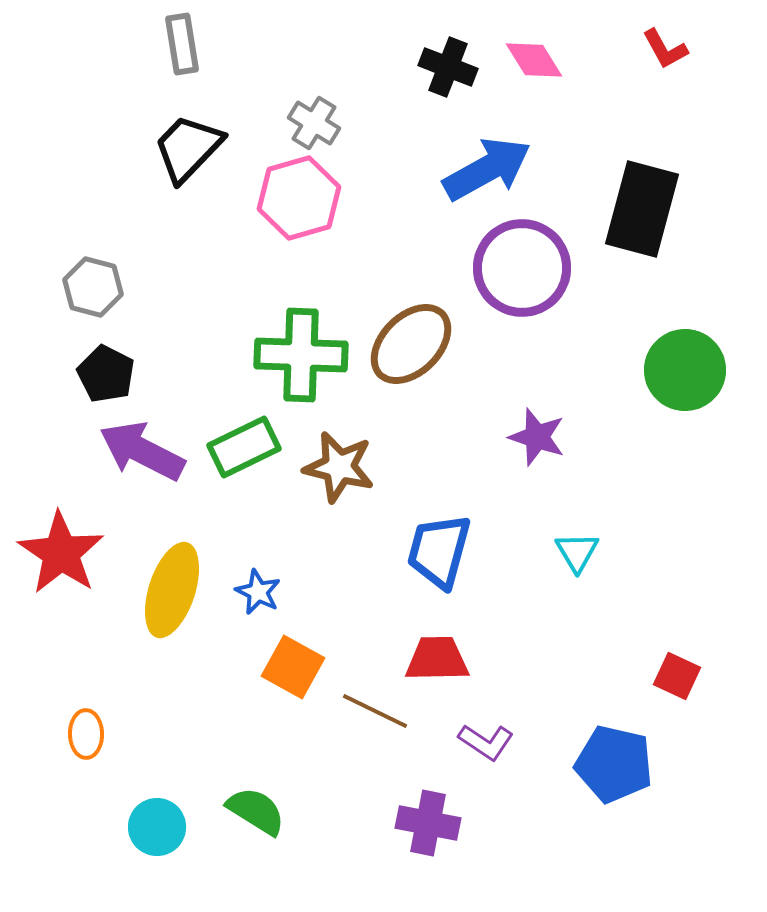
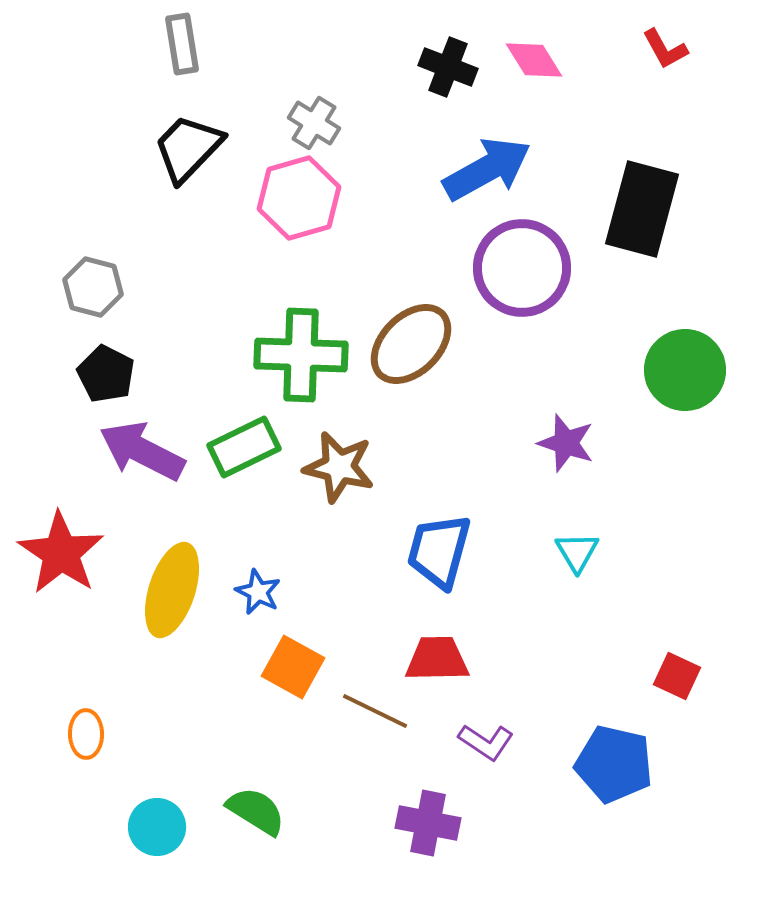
purple star: moved 29 px right, 6 px down
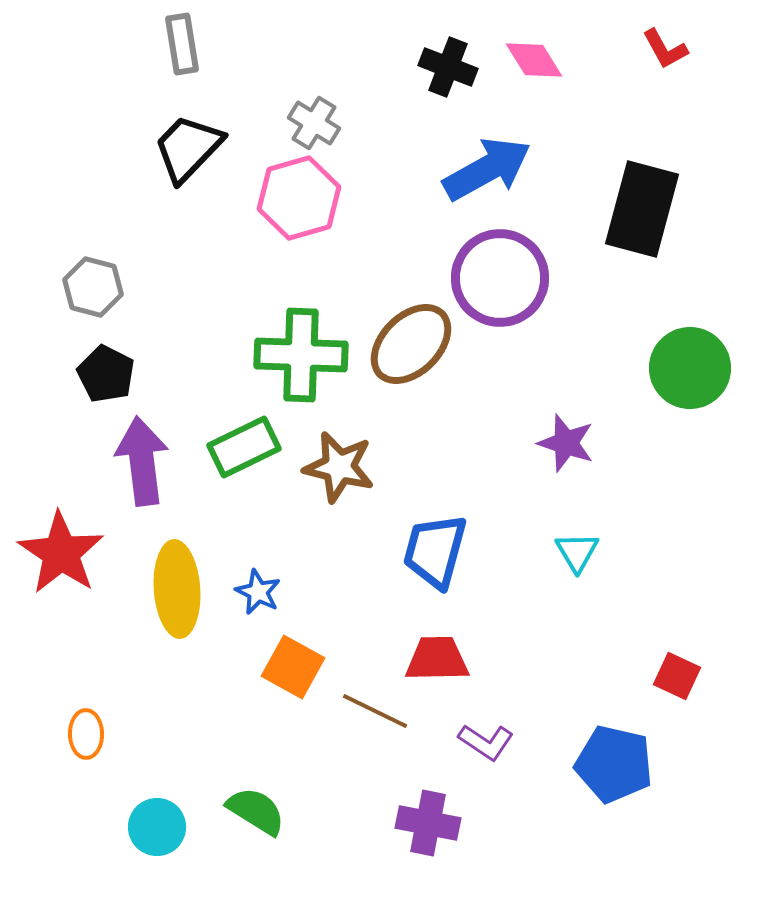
purple circle: moved 22 px left, 10 px down
green circle: moved 5 px right, 2 px up
purple arrow: moved 10 px down; rotated 56 degrees clockwise
blue trapezoid: moved 4 px left
yellow ellipse: moved 5 px right, 1 px up; rotated 22 degrees counterclockwise
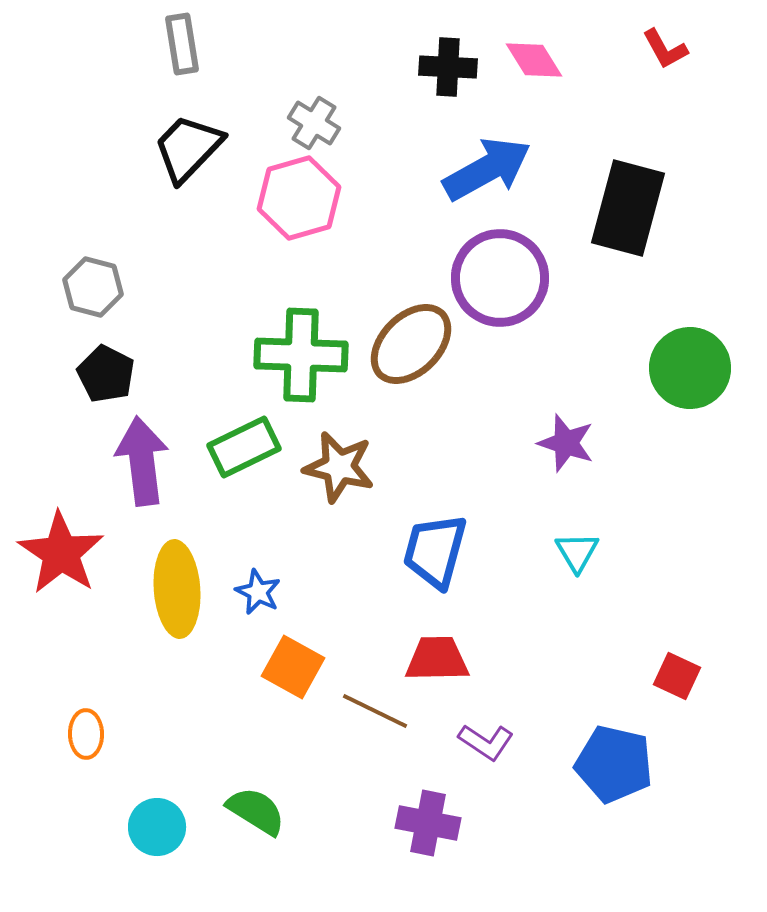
black cross: rotated 18 degrees counterclockwise
black rectangle: moved 14 px left, 1 px up
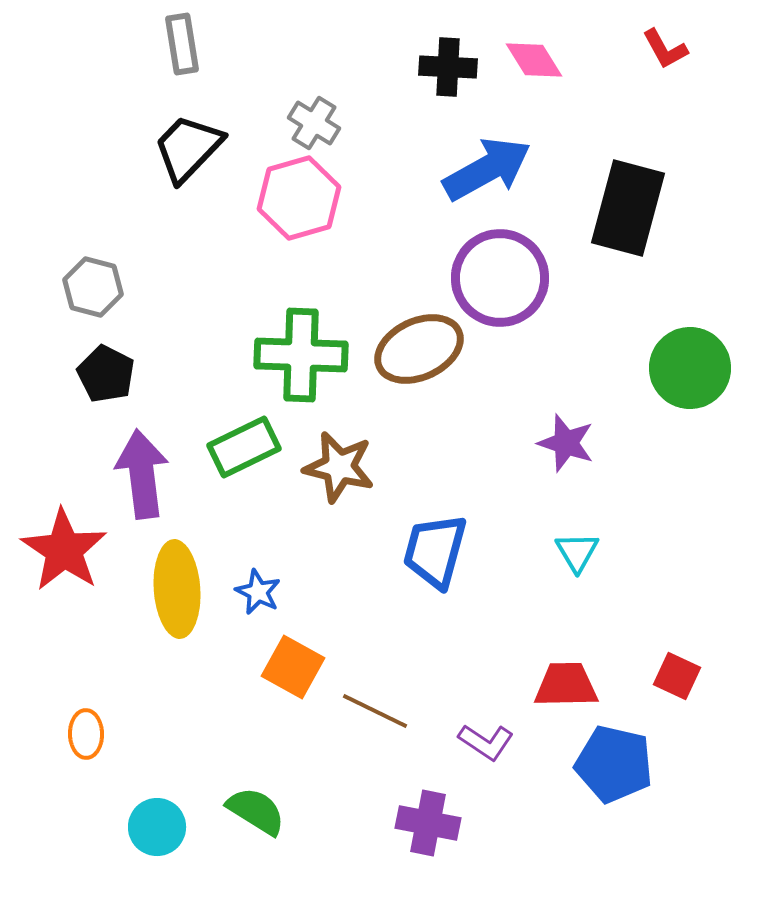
brown ellipse: moved 8 px right, 5 px down; rotated 20 degrees clockwise
purple arrow: moved 13 px down
red star: moved 3 px right, 3 px up
red trapezoid: moved 129 px right, 26 px down
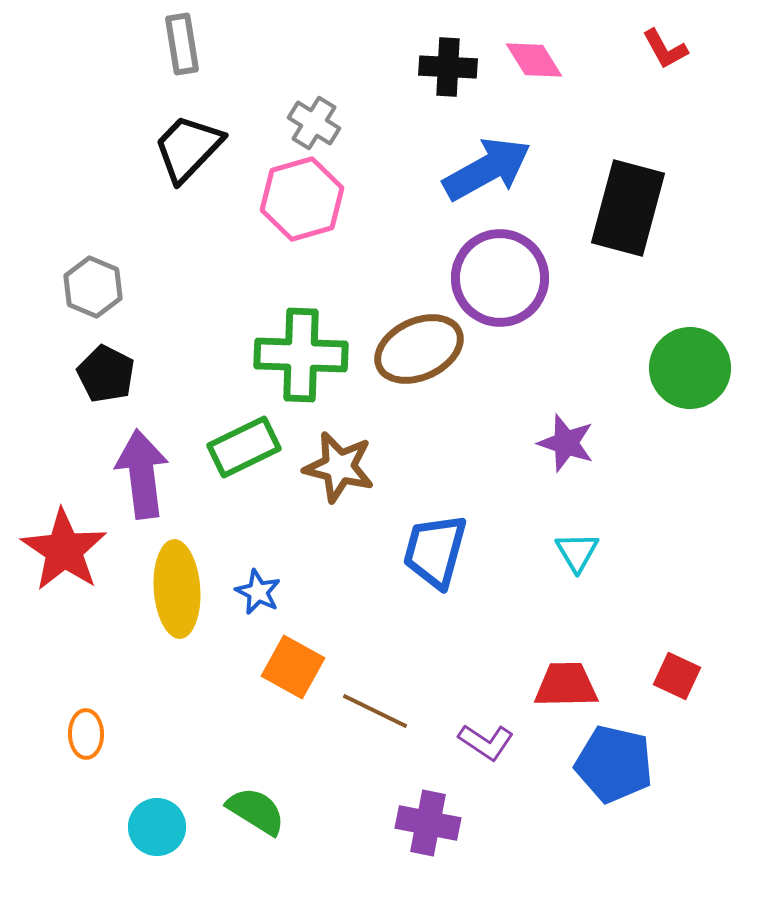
pink hexagon: moved 3 px right, 1 px down
gray hexagon: rotated 8 degrees clockwise
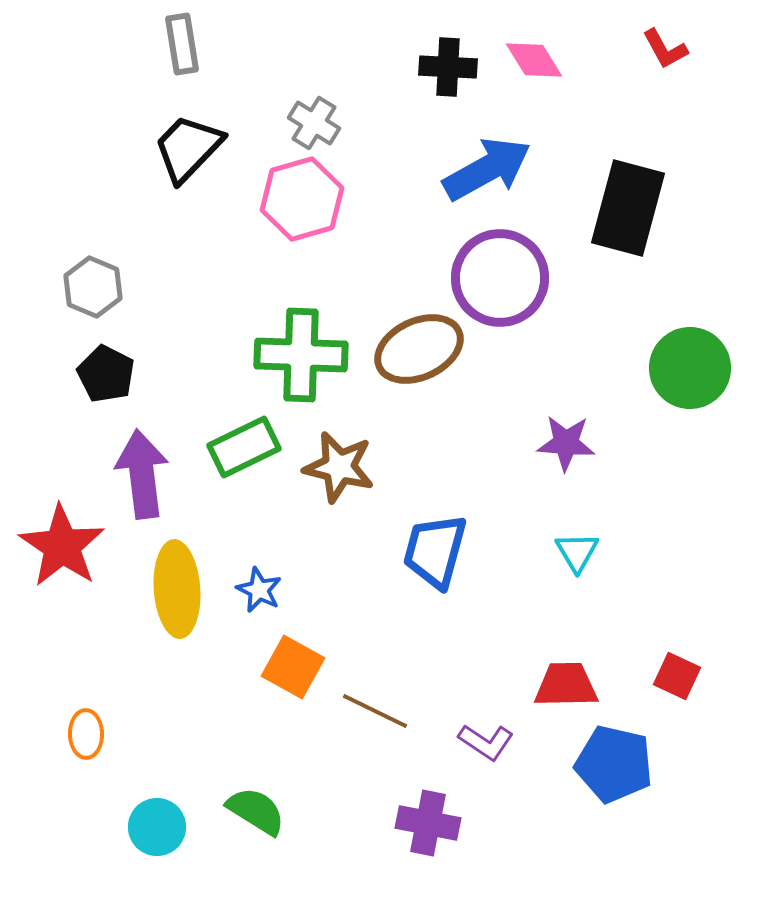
purple star: rotated 14 degrees counterclockwise
red star: moved 2 px left, 4 px up
blue star: moved 1 px right, 2 px up
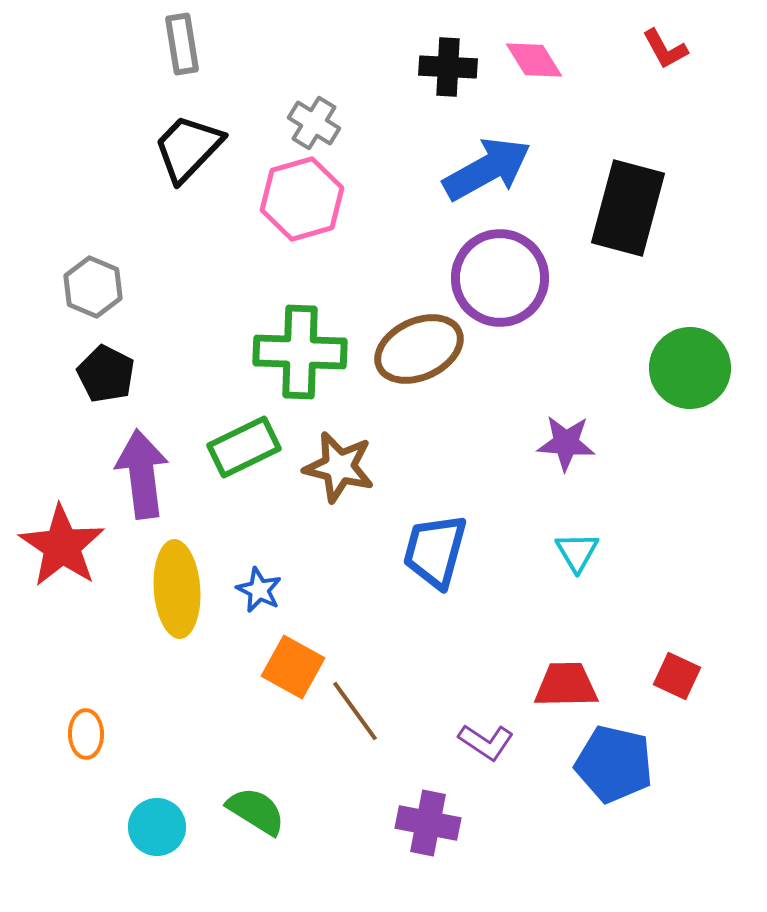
green cross: moved 1 px left, 3 px up
brown line: moved 20 px left; rotated 28 degrees clockwise
